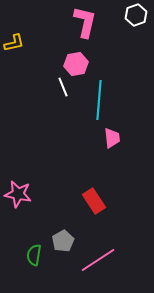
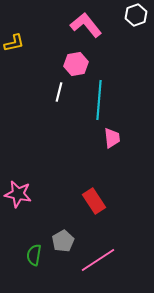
pink L-shape: moved 1 px right, 3 px down; rotated 52 degrees counterclockwise
white line: moved 4 px left, 5 px down; rotated 36 degrees clockwise
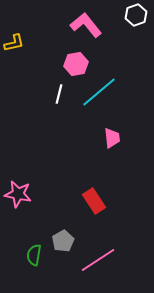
white line: moved 2 px down
cyan line: moved 8 px up; rotated 45 degrees clockwise
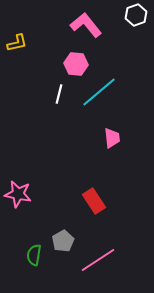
yellow L-shape: moved 3 px right
pink hexagon: rotated 15 degrees clockwise
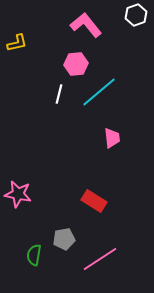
pink hexagon: rotated 10 degrees counterclockwise
red rectangle: rotated 25 degrees counterclockwise
gray pentagon: moved 1 px right, 2 px up; rotated 20 degrees clockwise
pink line: moved 2 px right, 1 px up
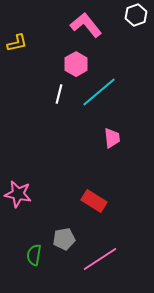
pink hexagon: rotated 25 degrees counterclockwise
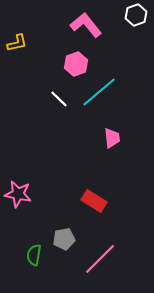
pink hexagon: rotated 10 degrees clockwise
white line: moved 5 px down; rotated 60 degrees counterclockwise
pink line: rotated 12 degrees counterclockwise
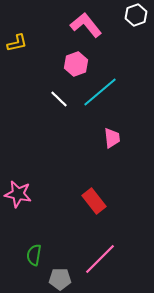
cyan line: moved 1 px right
red rectangle: rotated 20 degrees clockwise
gray pentagon: moved 4 px left, 40 px down; rotated 10 degrees clockwise
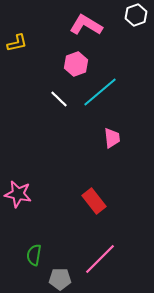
pink L-shape: rotated 20 degrees counterclockwise
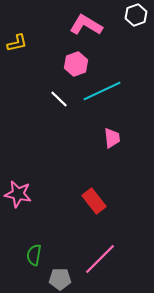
cyan line: moved 2 px right, 1 px up; rotated 15 degrees clockwise
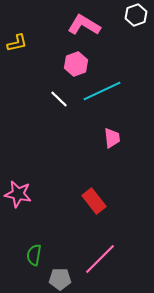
pink L-shape: moved 2 px left
